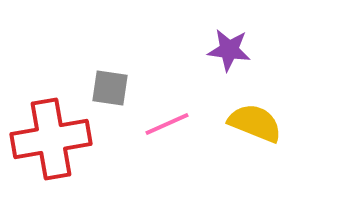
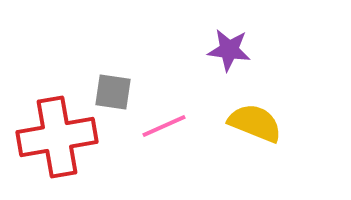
gray square: moved 3 px right, 4 px down
pink line: moved 3 px left, 2 px down
red cross: moved 6 px right, 2 px up
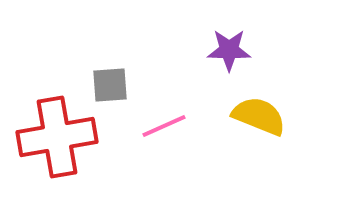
purple star: rotated 6 degrees counterclockwise
gray square: moved 3 px left, 7 px up; rotated 12 degrees counterclockwise
yellow semicircle: moved 4 px right, 7 px up
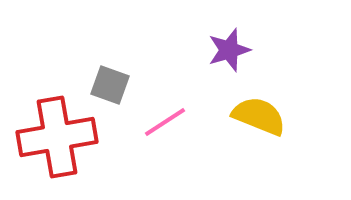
purple star: rotated 18 degrees counterclockwise
gray square: rotated 24 degrees clockwise
pink line: moved 1 px right, 4 px up; rotated 9 degrees counterclockwise
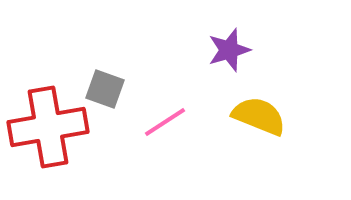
gray square: moved 5 px left, 4 px down
red cross: moved 9 px left, 10 px up
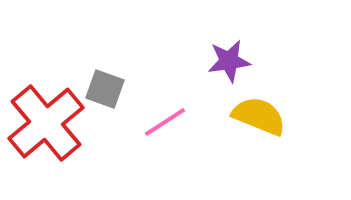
purple star: moved 11 px down; rotated 9 degrees clockwise
red cross: moved 2 px left, 4 px up; rotated 30 degrees counterclockwise
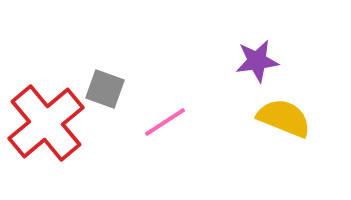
purple star: moved 28 px right
yellow semicircle: moved 25 px right, 2 px down
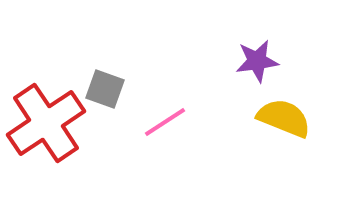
red cross: rotated 6 degrees clockwise
